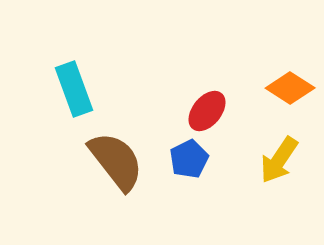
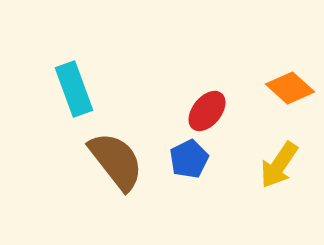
orange diamond: rotated 9 degrees clockwise
yellow arrow: moved 5 px down
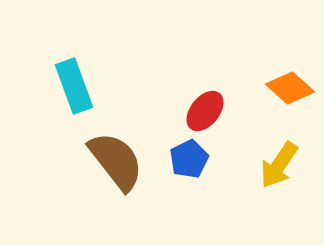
cyan rectangle: moved 3 px up
red ellipse: moved 2 px left
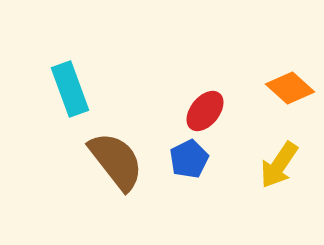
cyan rectangle: moved 4 px left, 3 px down
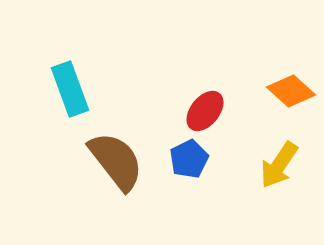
orange diamond: moved 1 px right, 3 px down
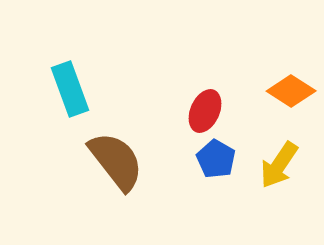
orange diamond: rotated 9 degrees counterclockwise
red ellipse: rotated 15 degrees counterclockwise
blue pentagon: moved 27 px right; rotated 15 degrees counterclockwise
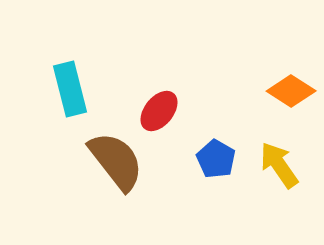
cyan rectangle: rotated 6 degrees clockwise
red ellipse: moved 46 px left; rotated 15 degrees clockwise
yellow arrow: rotated 111 degrees clockwise
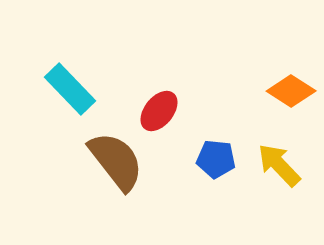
cyan rectangle: rotated 30 degrees counterclockwise
blue pentagon: rotated 24 degrees counterclockwise
yellow arrow: rotated 9 degrees counterclockwise
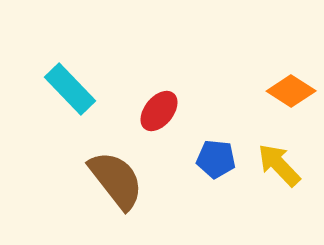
brown semicircle: moved 19 px down
